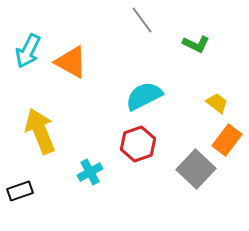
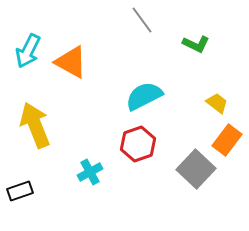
yellow arrow: moved 5 px left, 6 px up
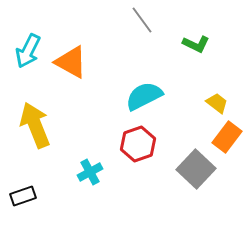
orange rectangle: moved 3 px up
black rectangle: moved 3 px right, 5 px down
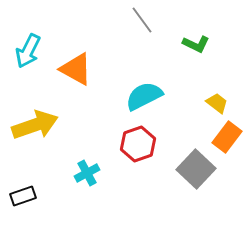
orange triangle: moved 5 px right, 7 px down
yellow arrow: rotated 93 degrees clockwise
cyan cross: moved 3 px left, 1 px down
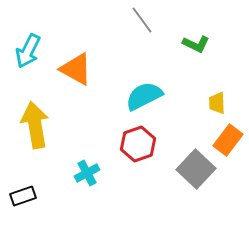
yellow trapezoid: rotated 130 degrees counterclockwise
yellow arrow: rotated 81 degrees counterclockwise
orange rectangle: moved 1 px right, 3 px down
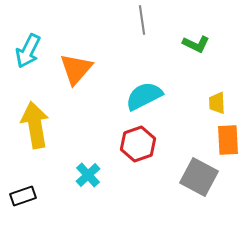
gray line: rotated 28 degrees clockwise
orange triangle: rotated 42 degrees clockwise
orange rectangle: rotated 40 degrees counterclockwise
gray square: moved 3 px right, 8 px down; rotated 15 degrees counterclockwise
cyan cross: moved 1 px right, 2 px down; rotated 15 degrees counterclockwise
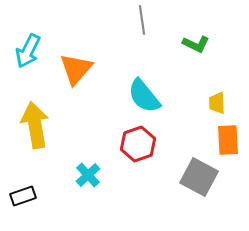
cyan semicircle: rotated 102 degrees counterclockwise
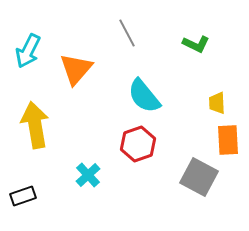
gray line: moved 15 px left, 13 px down; rotated 20 degrees counterclockwise
